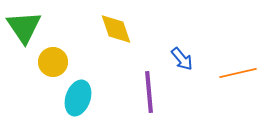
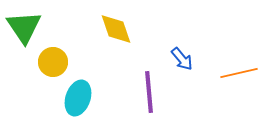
orange line: moved 1 px right
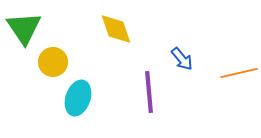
green triangle: moved 1 px down
